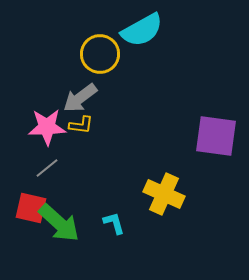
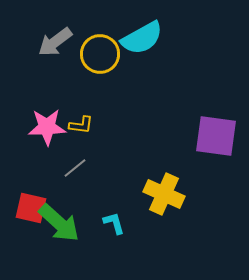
cyan semicircle: moved 8 px down
gray arrow: moved 25 px left, 56 px up
gray line: moved 28 px right
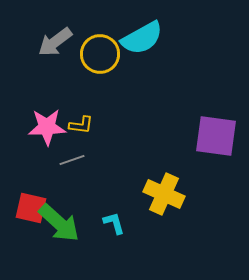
gray line: moved 3 px left, 8 px up; rotated 20 degrees clockwise
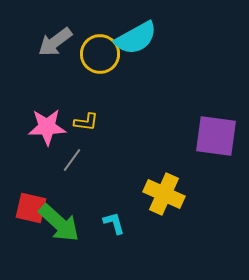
cyan semicircle: moved 6 px left
yellow L-shape: moved 5 px right, 3 px up
gray line: rotated 35 degrees counterclockwise
